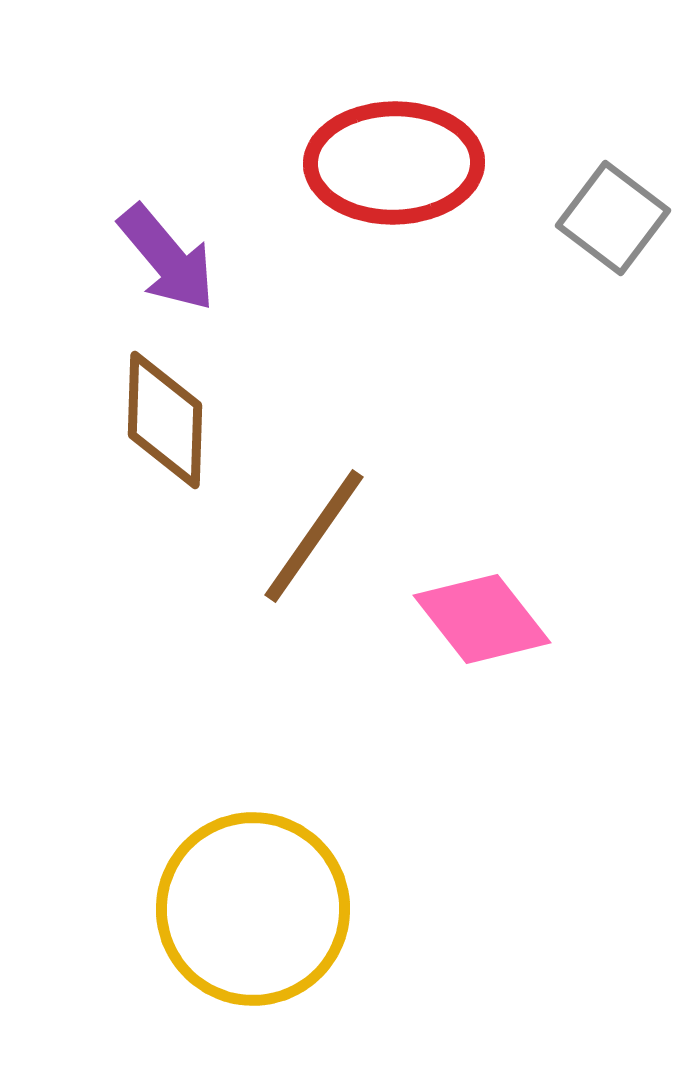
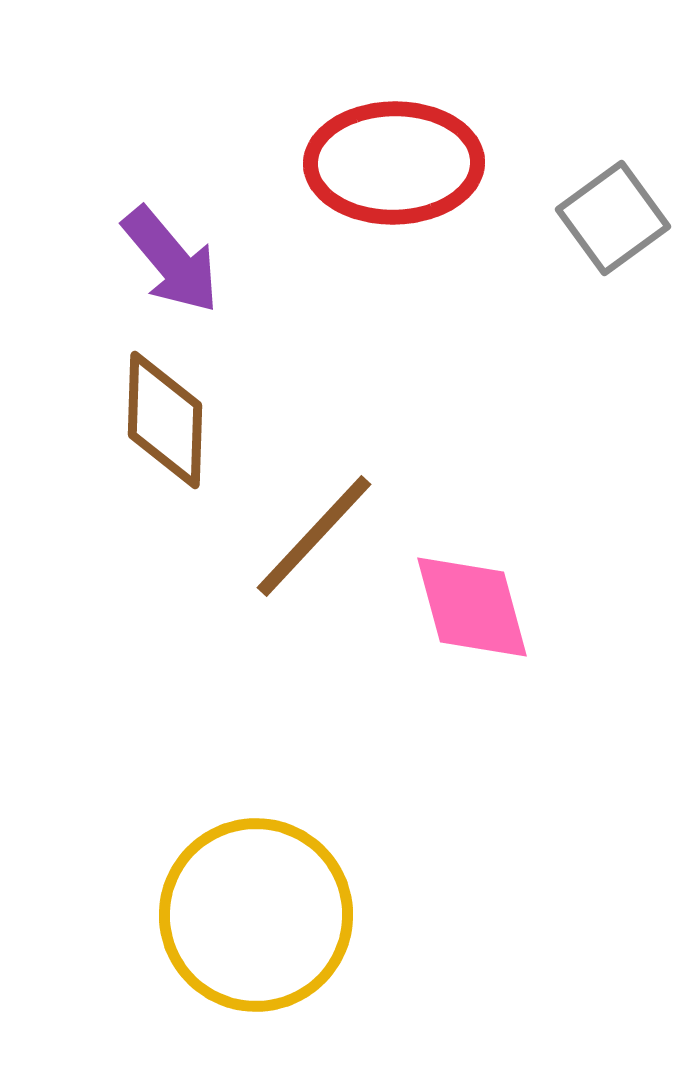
gray square: rotated 17 degrees clockwise
purple arrow: moved 4 px right, 2 px down
brown line: rotated 8 degrees clockwise
pink diamond: moved 10 px left, 12 px up; rotated 23 degrees clockwise
yellow circle: moved 3 px right, 6 px down
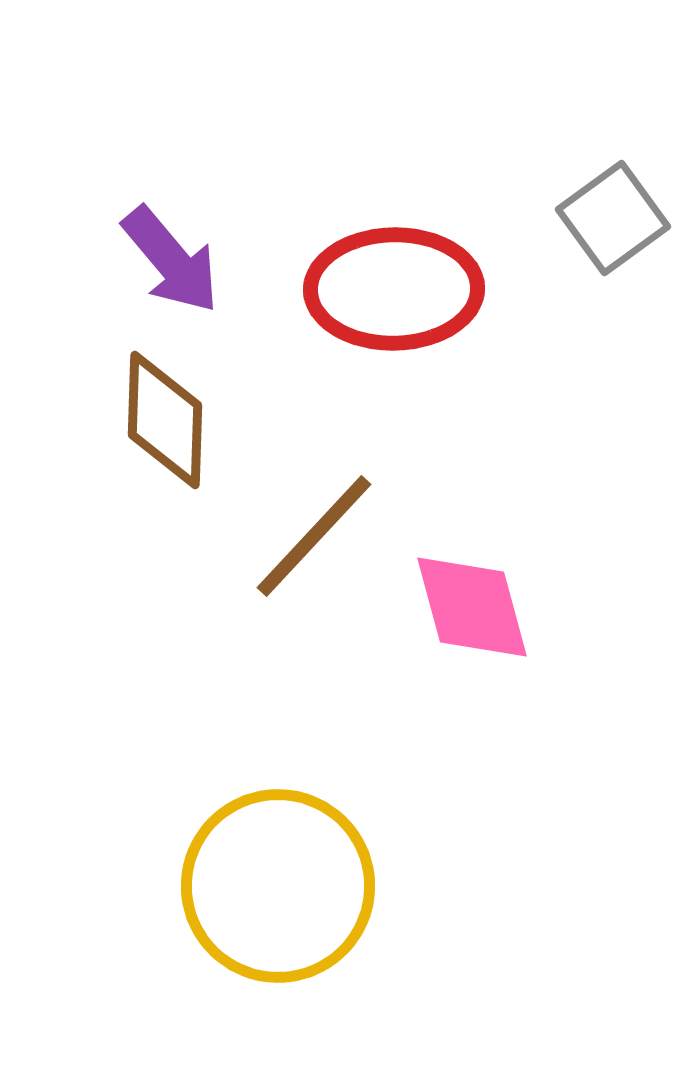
red ellipse: moved 126 px down
yellow circle: moved 22 px right, 29 px up
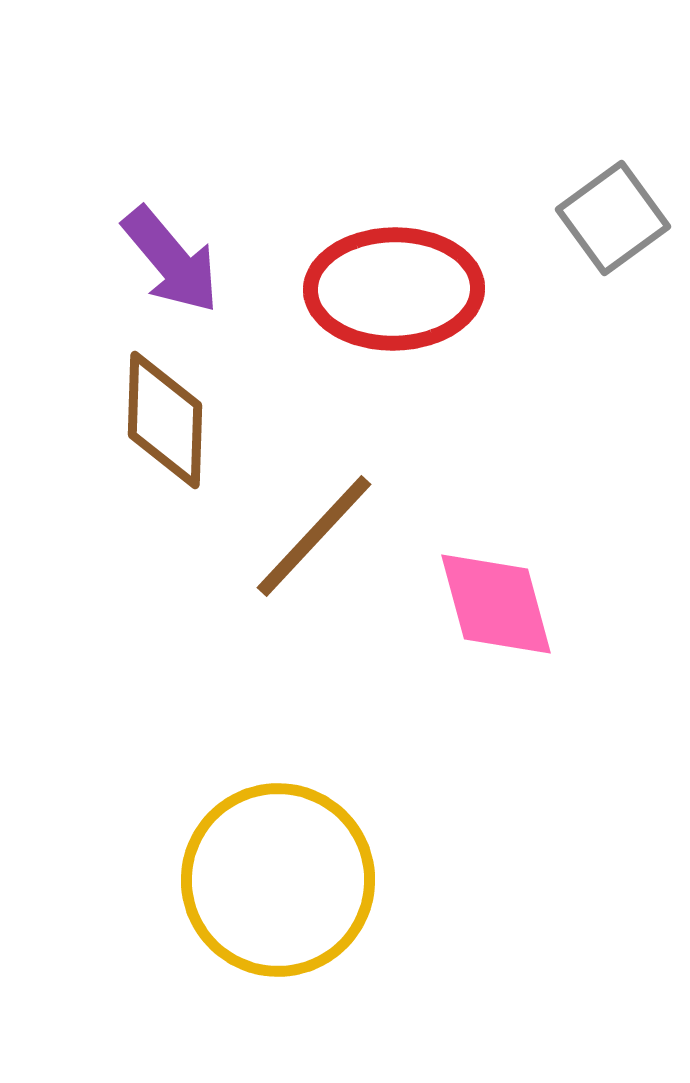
pink diamond: moved 24 px right, 3 px up
yellow circle: moved 6 px up
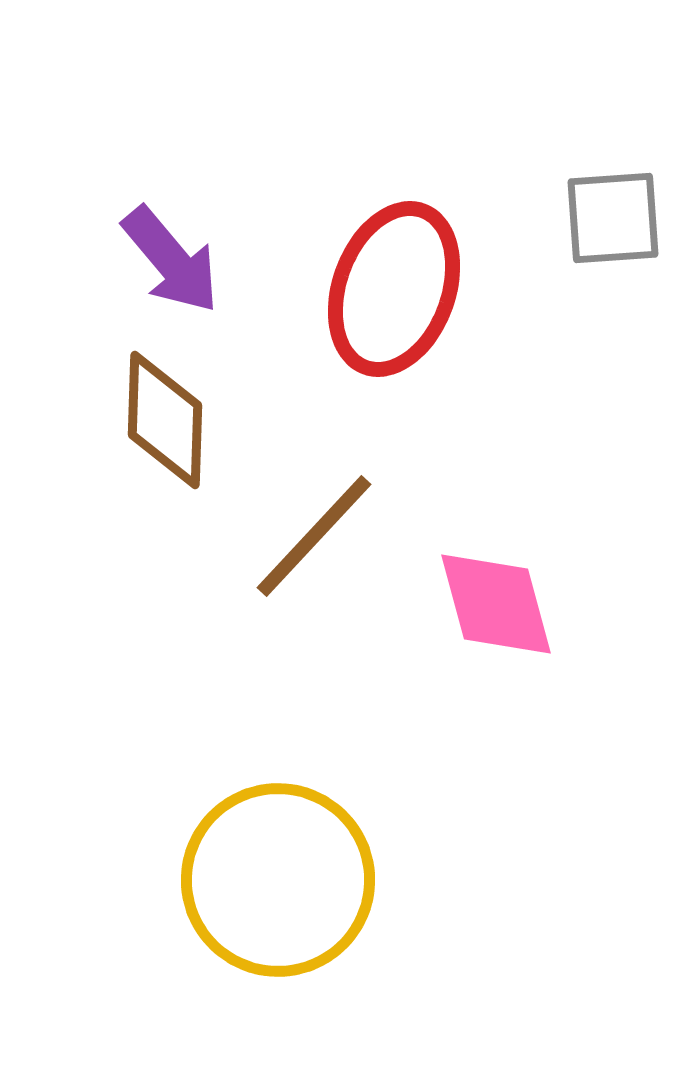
gray square: rotated 32 degrees clockwise
red ellipse: rotated 69 degrees counterclockwise
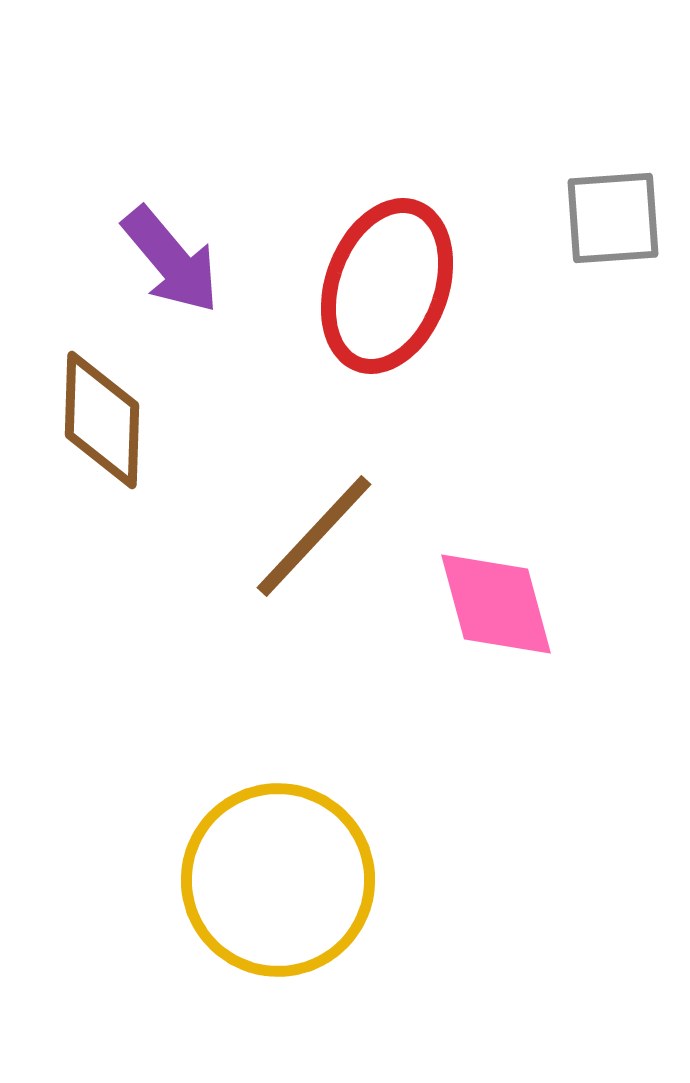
red ellipse: moved 7 px left, 3 px up
brown diamond: moved 63 px left
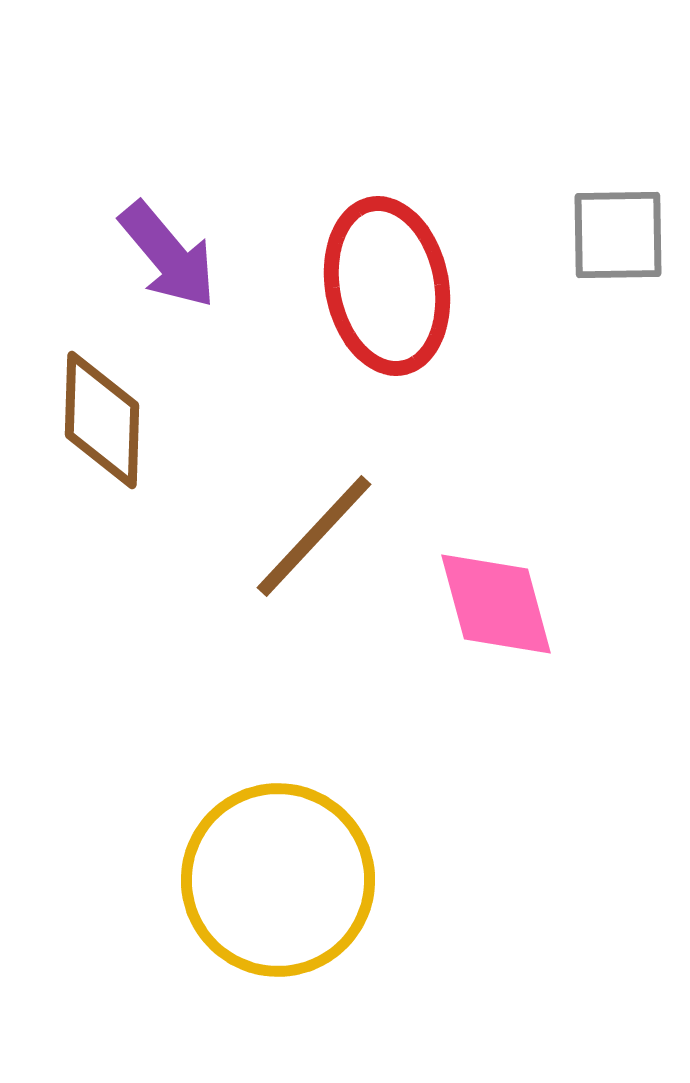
gray square: moved 5 px right, 17 px down; rotated 3 degrees clockwise
purple arrow: moved 3 px left, 5 px up
red ellipse: rotated 31 degrees counterclockwise
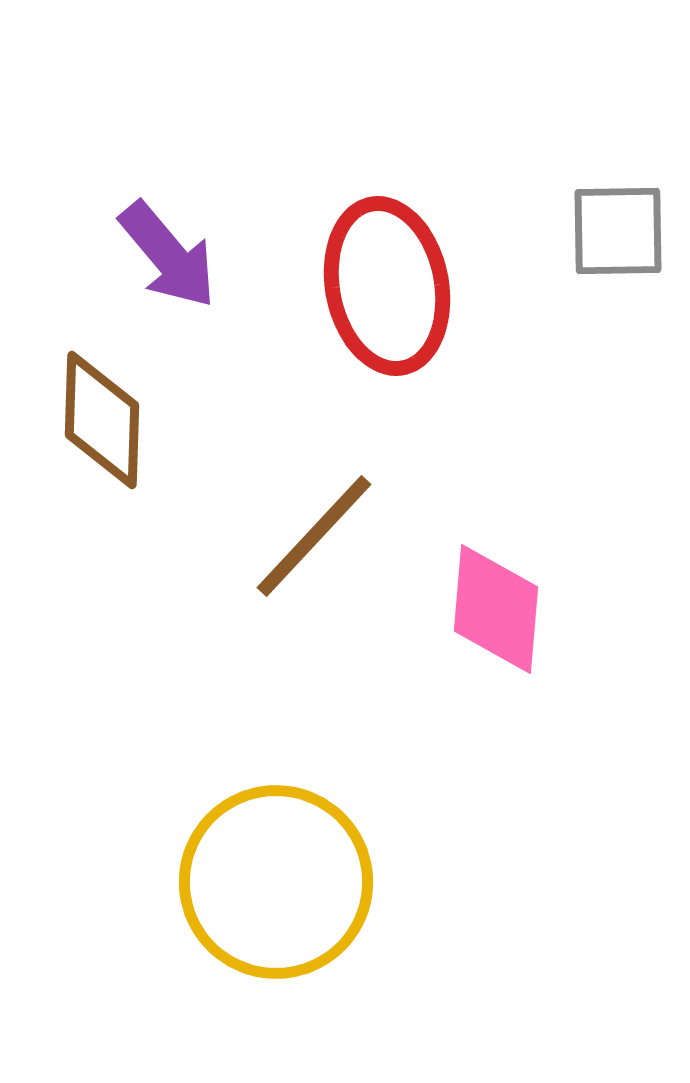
gray square: moved 4 px up
pink diamond: moved 5 px down; rotated 20 degrees clockwise
yellow circle: moved 2 px left, 2 px down
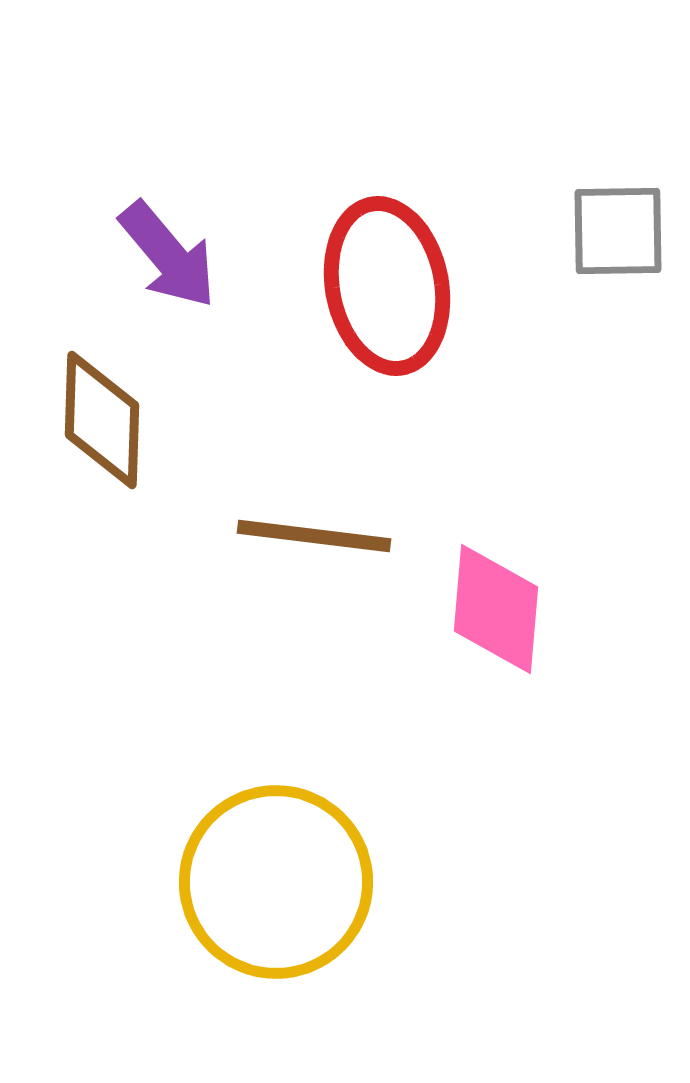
brown line: rotated 54 degrees clockwise
